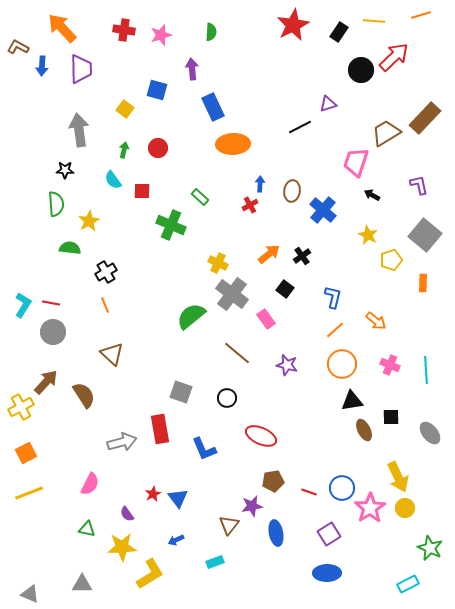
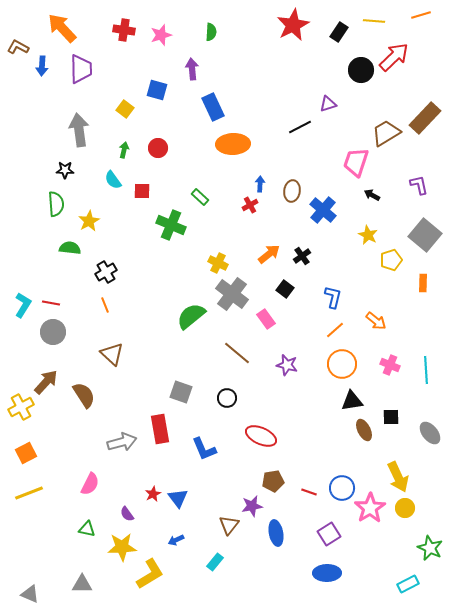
cyan rectangle at (215, 562): rotated 30 degrees counterclockwise
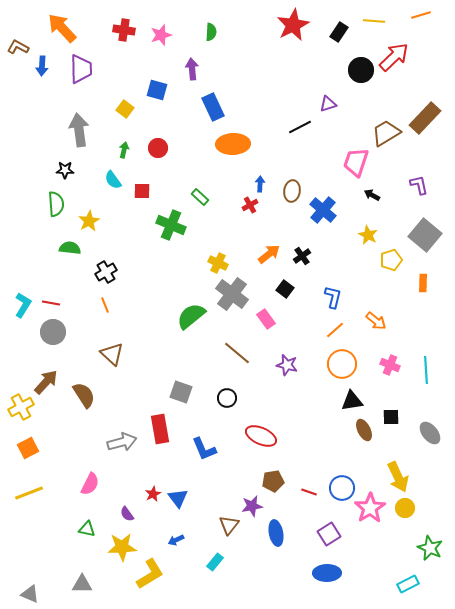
orange square at (26, 453): moved 2 px right, 5 px up
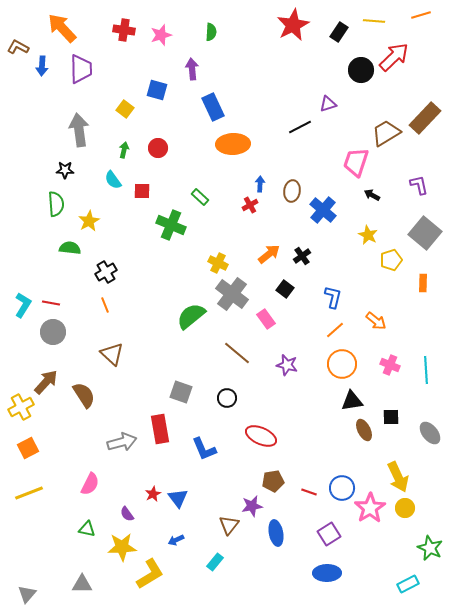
gray square at (425, 235): moved 2 px up
gray triangle at (30, 594): moved 3 px left; rotated 48 degrees clockwise
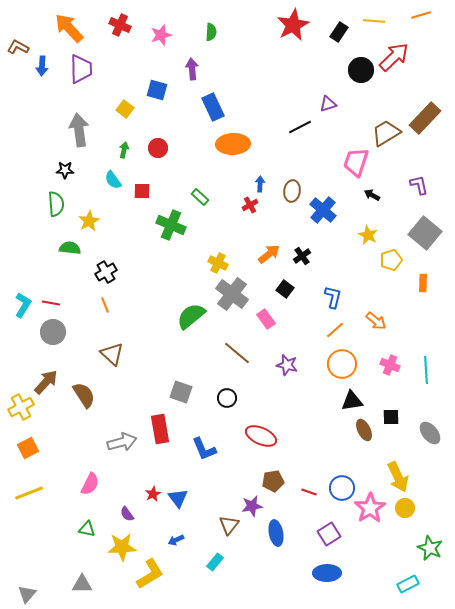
orange arrow at (62, 28): moved 7 px right
red cross at (124, 30): moved 4 px left, 5 px up; rotated 15 degrees clockwise
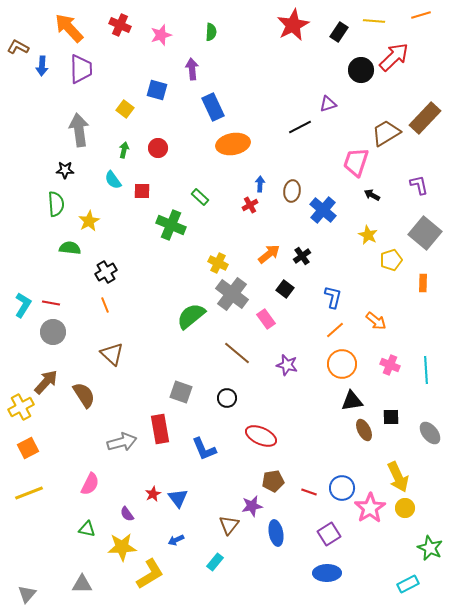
orange ellipse at (233, 144): rotated 8 degrees counterclockwise
